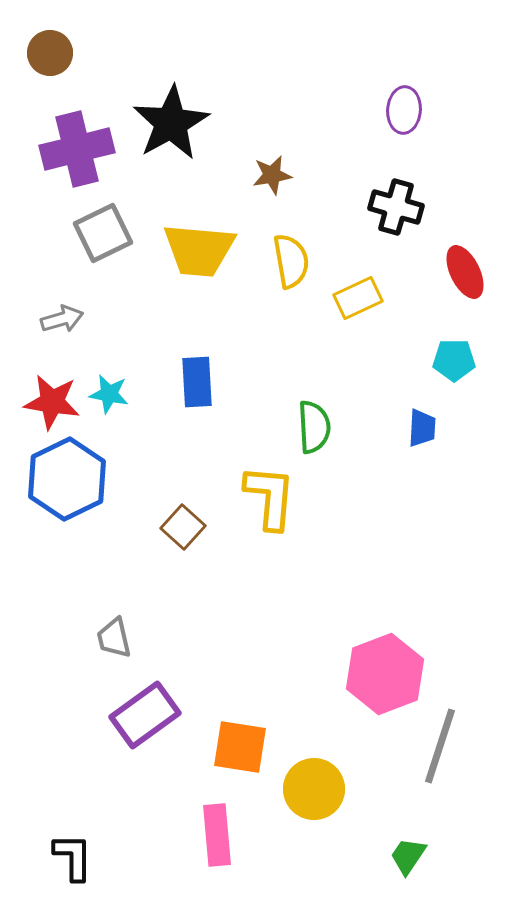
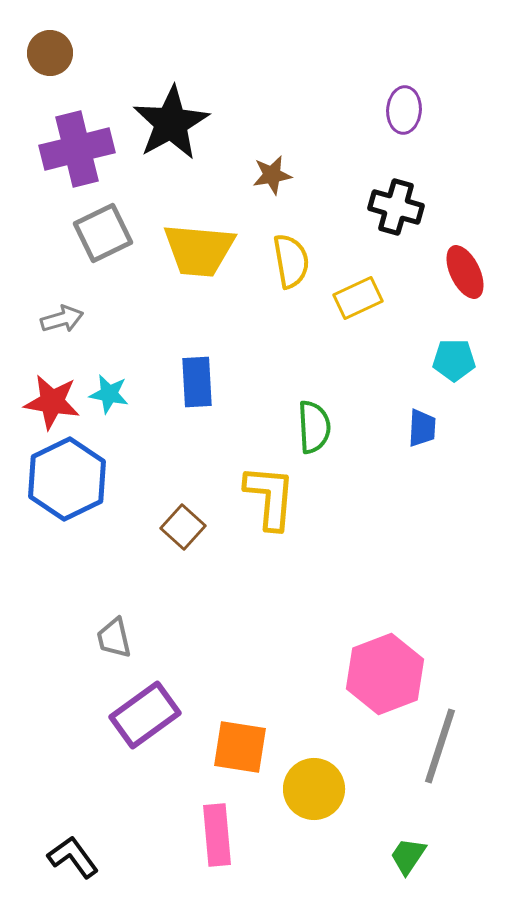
black L-shape: rotated 36 degrees counterclockwise
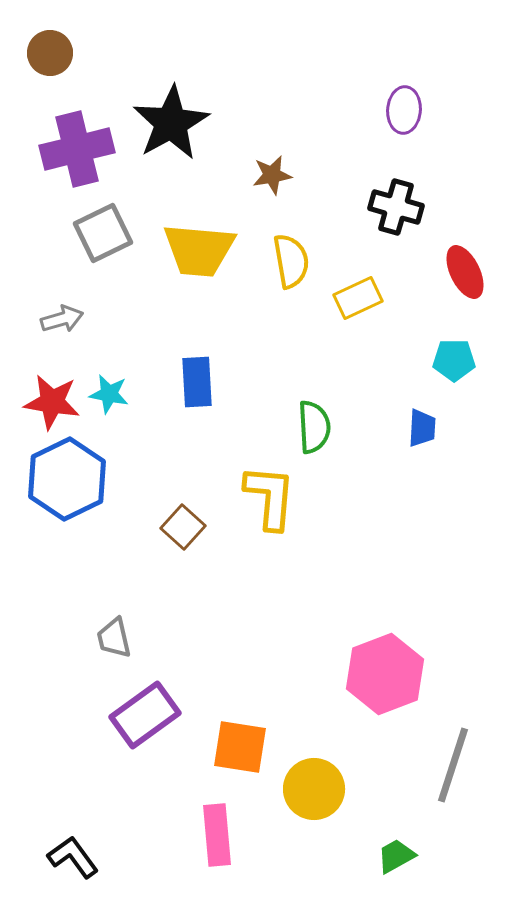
gray line: moved 13 px right, 19 px down
green trapezoid: moved 12 px left; rotated 27 degrees clockwise
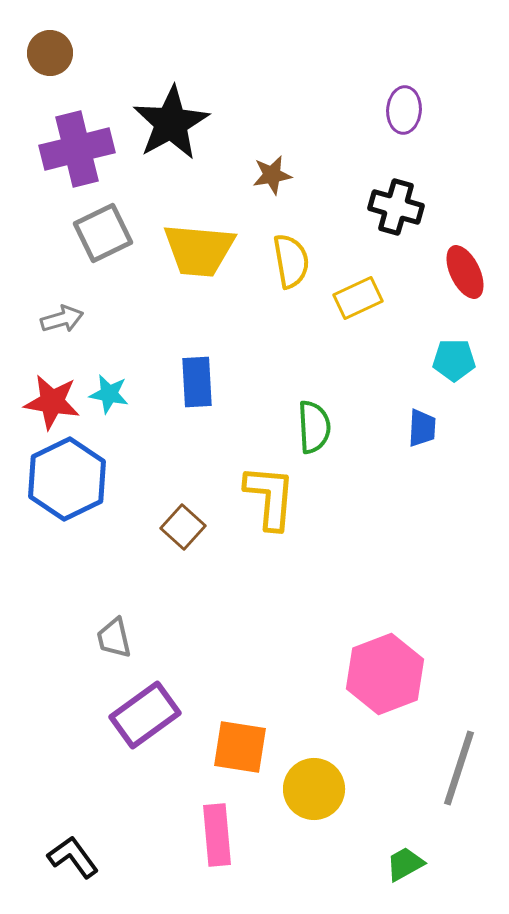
gray line: moved 6 px right, 3 px down
green trapezoid: moved 9 px right, 8 px down
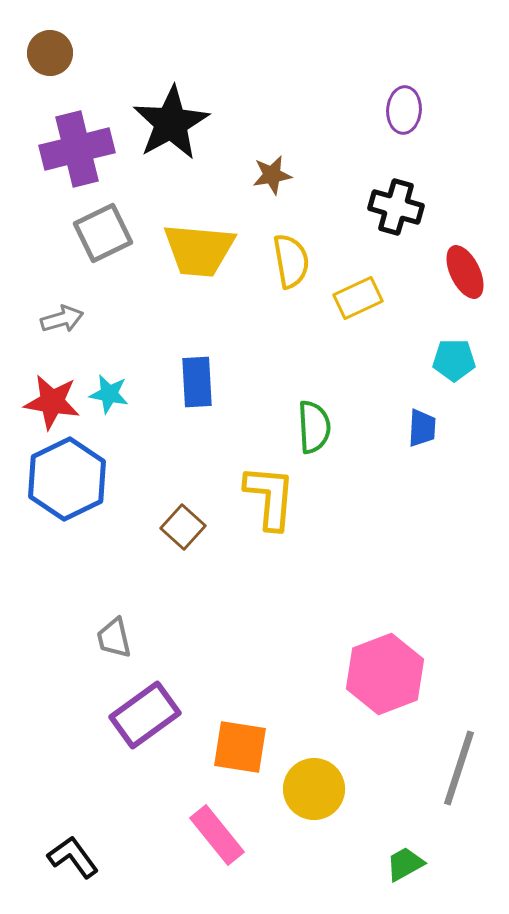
pink rectangle: rotated 34 degrees counterclockwise
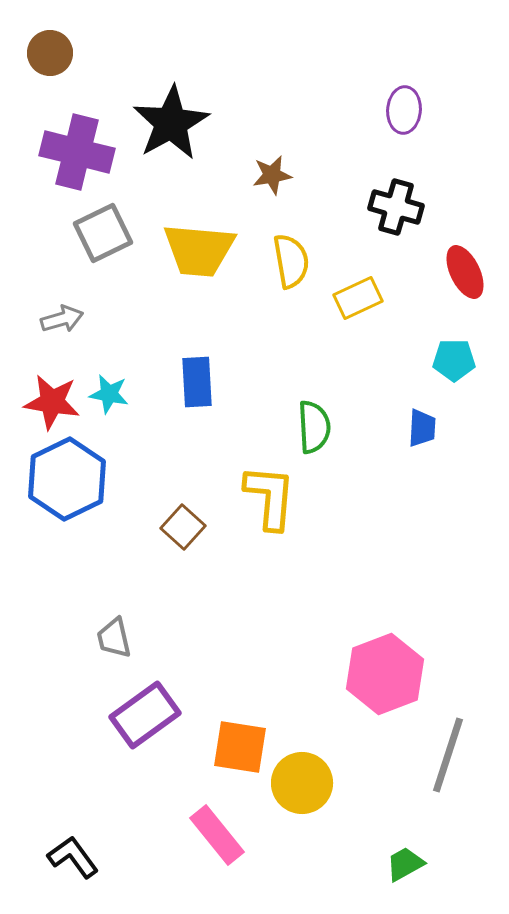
purple cross: moved 3 px down; rotated 28 degrees clockwise
gray line: moved 11 px left, 13 px up
yellow circle: moved 12 px left, 6 px up
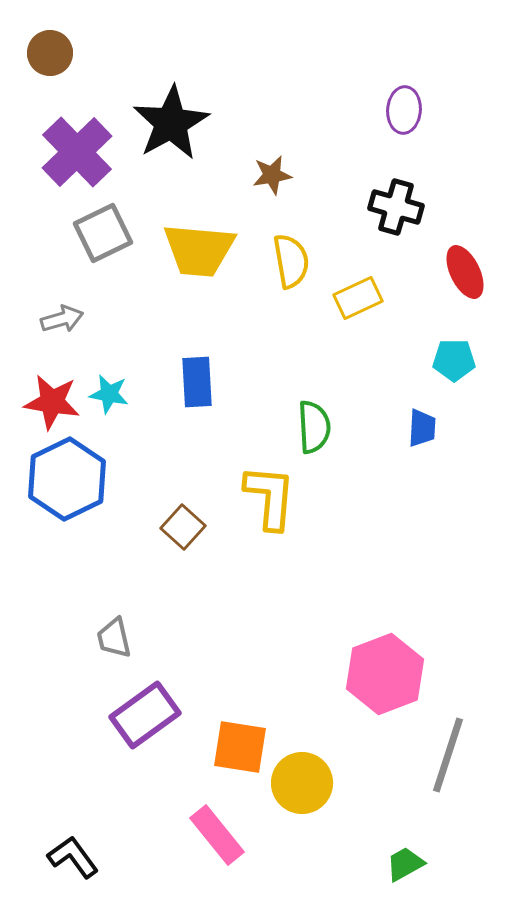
purple cross: rotated 32 degrees clockwise
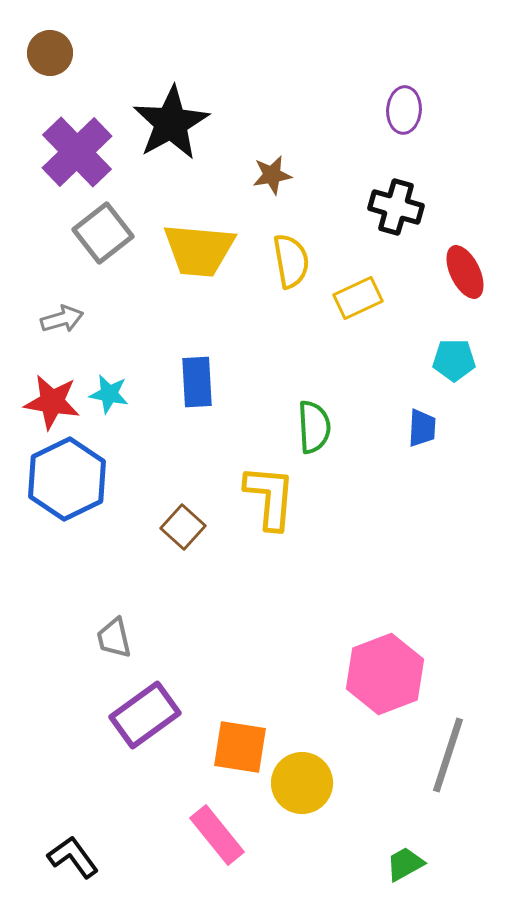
gray square: rotated 12 degrees counterclockwise
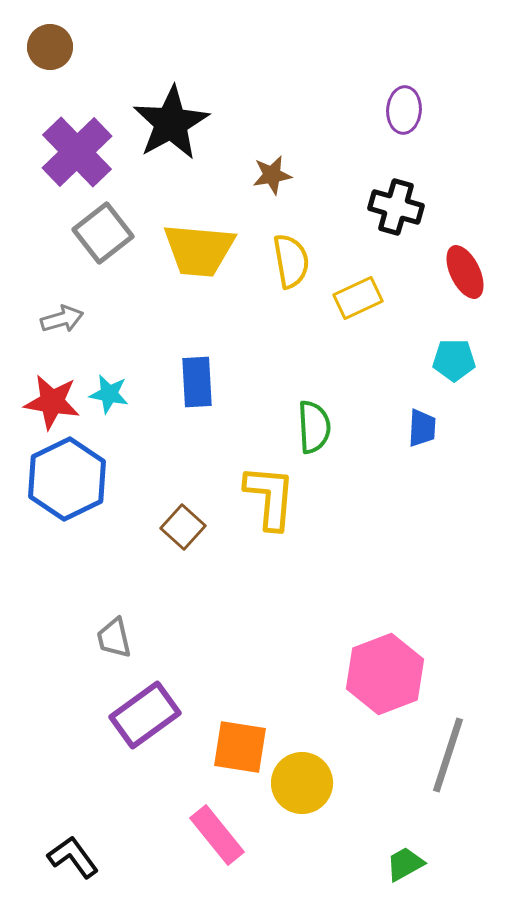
brown circle: moved 6 px up
